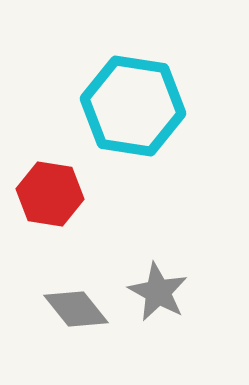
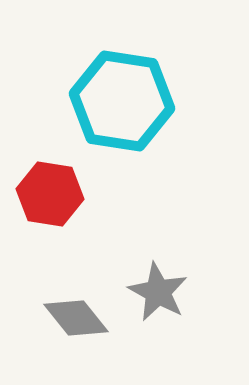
cyan hexagon: moved 11 px left, 5 px up
gray diamond: moved 9 px down
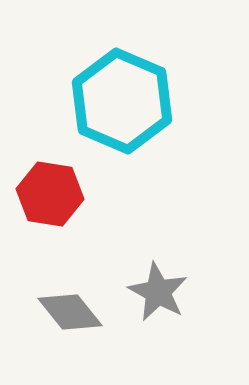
cyan hexagon: rotated 14 degrees clockwise
gray diamond: moved 6 px left, 6 px up
